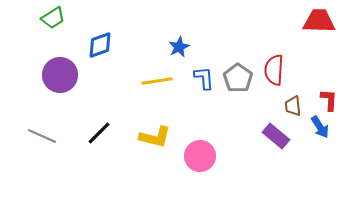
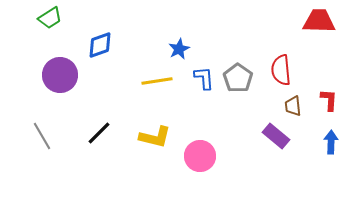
green trapezoid: moved 3 px left
blue star: moved 2 px down
red semicircle: moved 7 px right; rotated 8 degrees counterclockwise
blue arrow: moved 11 px right, 15 px down; rotated 145 degrees counterclockwise
gray line: rotated 36 degrees clockwise
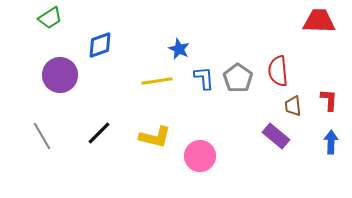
blue star: rotated 20 degrees counterclockwise
red semicircle: moved 3 px left, 1 px down
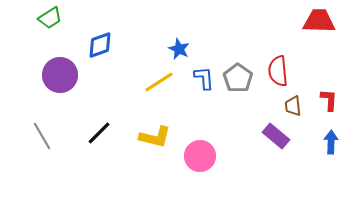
yellow line: moved 2 px right, 1 px down; rotated 24 degrees counterclockwise
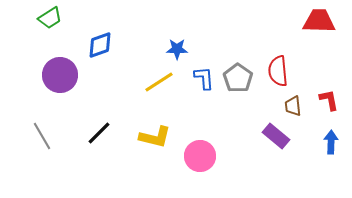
blue star: moved 2 px left; rotated 25 degrees counterclockwise
red L-shape: rotated 15 degrees counterclockwise
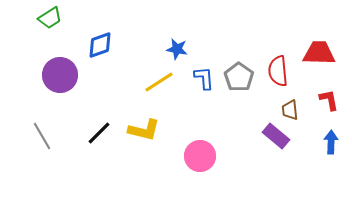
red trapezoid: moved 32 px down
blue star: rotated 10 degrees clockwise
gray pentagon: moved 1 px right, 1 px up
brown trapezoid: moved 3 px left, 4 px down
yellow L-shape: moved 11 px left, 7 px up
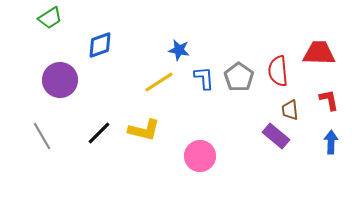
blue star: moved 2 px right, 1 px down
purple circle: moved 5 px down
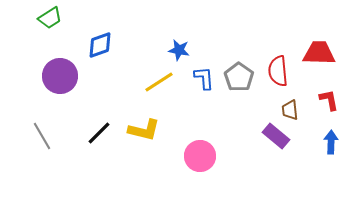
purple circle: moved 4 px up
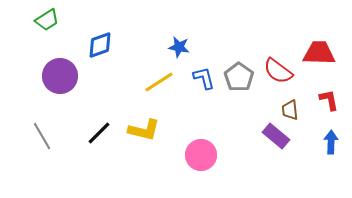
green trapezoid: moved 3 px left, 2 px down
blue star: moved 3 px up
red semicircle: rotated 48 degrees counterclockwise
blue L-shape: rotated 10 degrees counterclockwise
pink circle: moved 1 px right, 1 px up
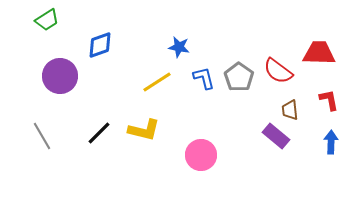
yellow line: moved 2 px left
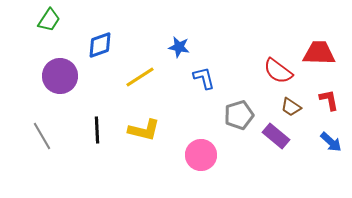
green trapezoid: moved 2 px right; rotated 25 degrees counterclockwise
gray pentagon: moved 38 px down; rotated 20 degrees clockwise
yellow line: moved 17 px left, 5 px up
brown trapezoid: moved 1 px right, 3 px up; rotated 50 degrees counterclockwise
black line: moved 2 px left, 3 px up; rotated 48 degrees counterclockwise
blue arrow: rotated 130 degrees clockwise
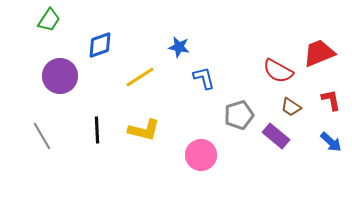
red trapezoid: rotated 24 degrees counterclockwise
red semicircle: rotated 8 degrees counterclockwise
red L-shape: moved 2 px right
